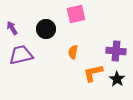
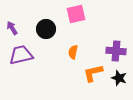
black star: moved 2 px right, 1 px up; rotated 14 degrees counterclockwise
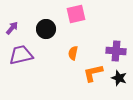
purple arrow: rotated 72 degrees clockwise
orange semicircle: moved 1 px down
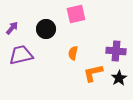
black star: rotated 21 degrees clockwise
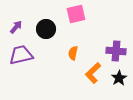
purple arrow: moved 4 px right, 1 px up
orange L-shape: rotated 30 degrees counterclockwise
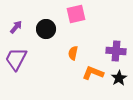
purple trapezoid: moved 5 px left, 4 px down; rotated 50 degrees counterclockwise
orange L-shape: rotated 65 degrees clockwise
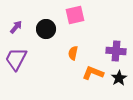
pink square: moved 1 px left, 1 px down
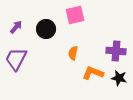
black star: rotated 28 degrees counterclockwise
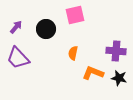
purple trapezoid: moved 2 px right, 1 px up; rotated 70 degrees counterclockwise
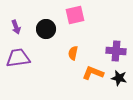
purple arrow: rotated 120 degrees clockwise
purple trapezoid: rotated 125 degrees clockwise
